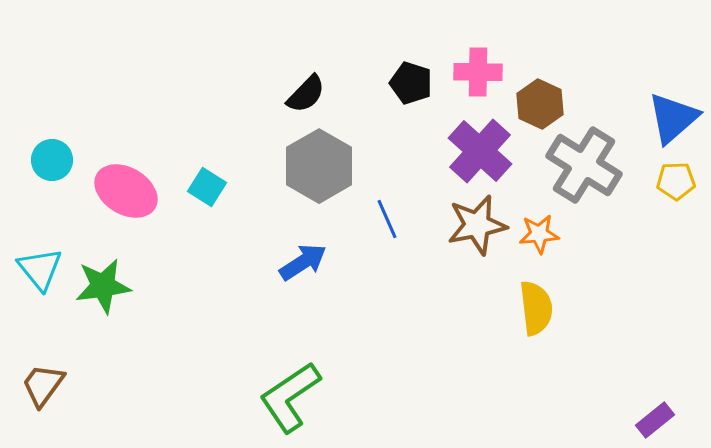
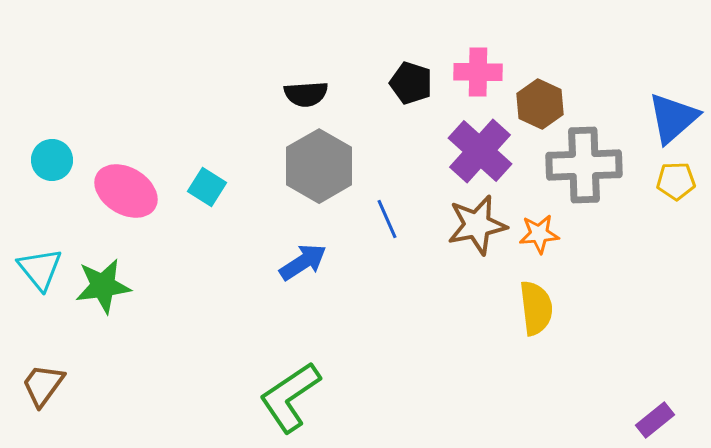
black semicircle: rotated 42 degrees clockwise
gray cross: rotated 34 degrees counterclockwise
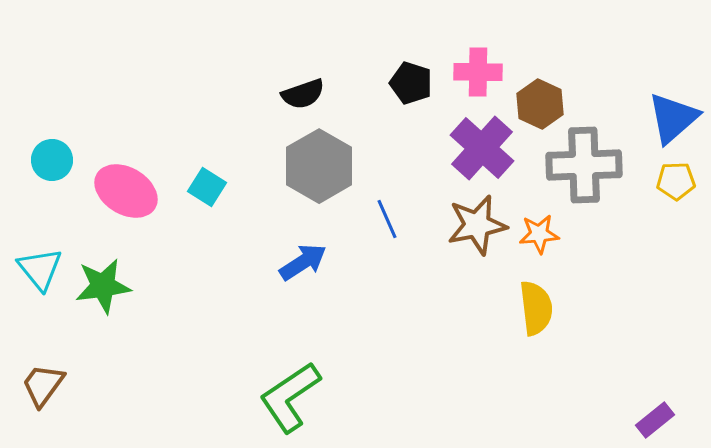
black semicircle: moved 3 px left; rotated 15 degrees counterclockwise
purple cross: moved 2 px right, 3 px up
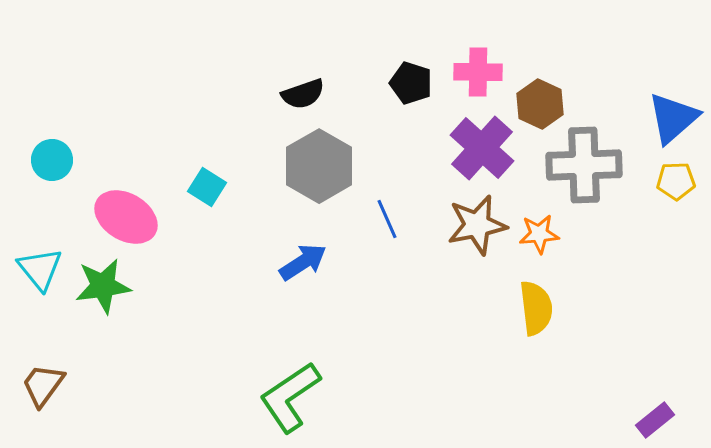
pink ellipse: moved 26 px down
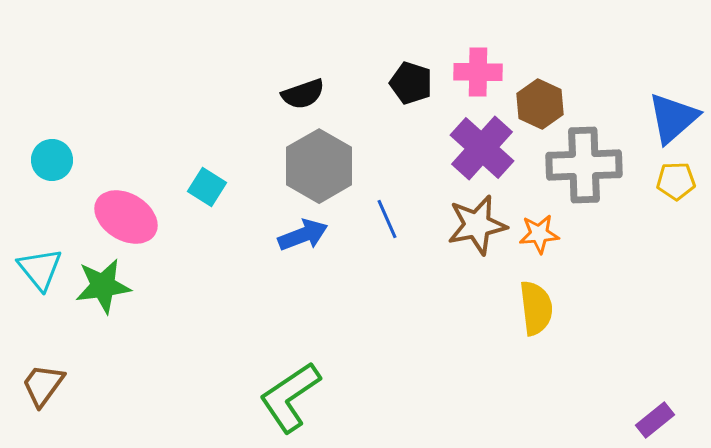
blue arrow: moved 27 px up; rotated 12 degrees clockwise
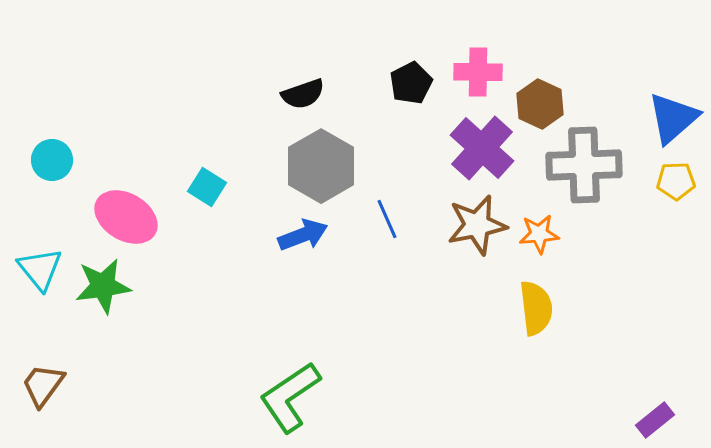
black pentagon: rotated 27 degrees clockwise
gray hexagon: moved 2 px right
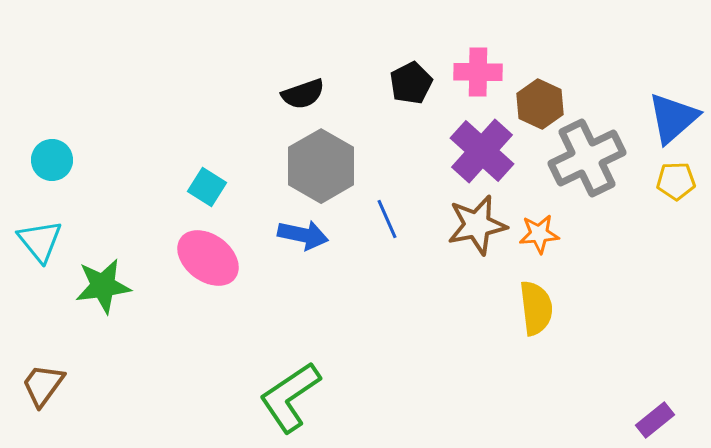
purple cross: moved 3 px down
gray cross: moved 3 px right, 7 px up; rotated 24 degrees counterclockwise
pink ellipse: moved 82 px right, 41 px down; rotated 6 degrees clockwise
blue arrow: rotated 33 degrees clockwise
cyan triangle: moved 28 px up
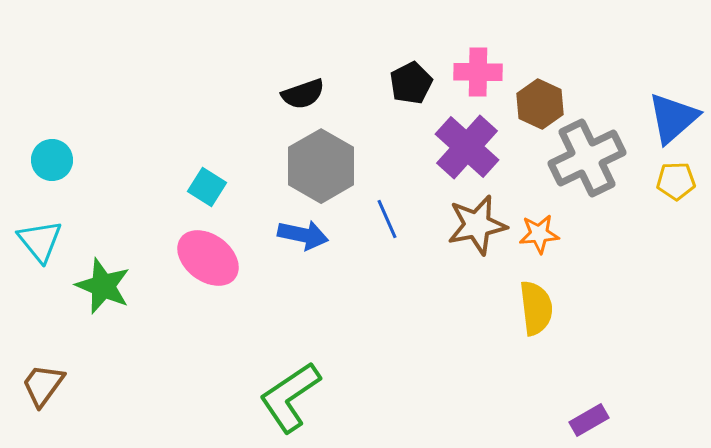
purple cross: moved 15 px left, 4 px up
green star: rotated 30 degrees clockwise
purple rectangle: moved 66 px left; rotated 9 degrees clockwise
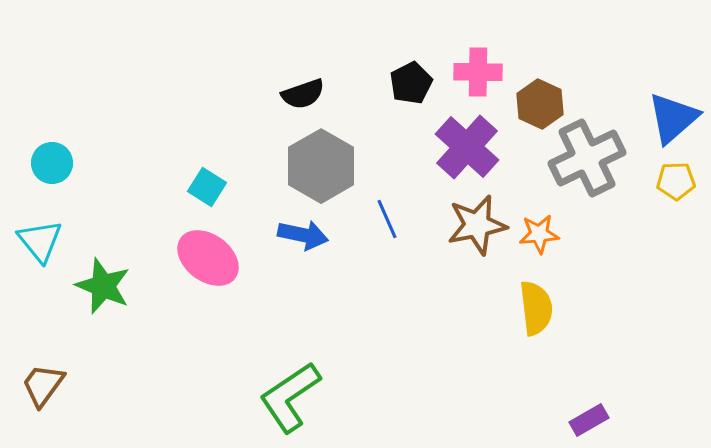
cyan circle: moved 3 px down
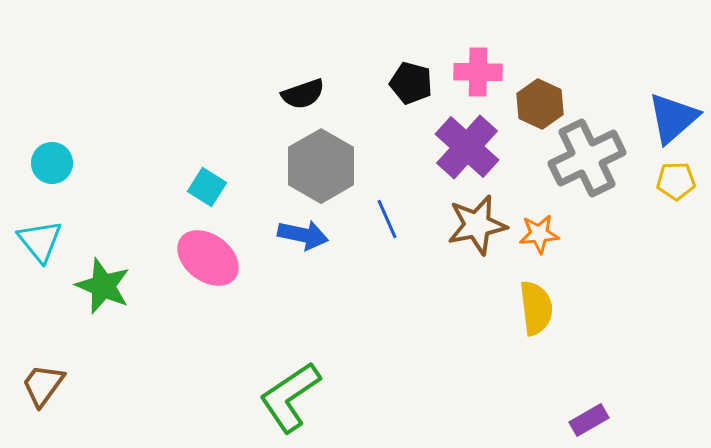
black pentagon: rotated 30 degrees counterclockwise
